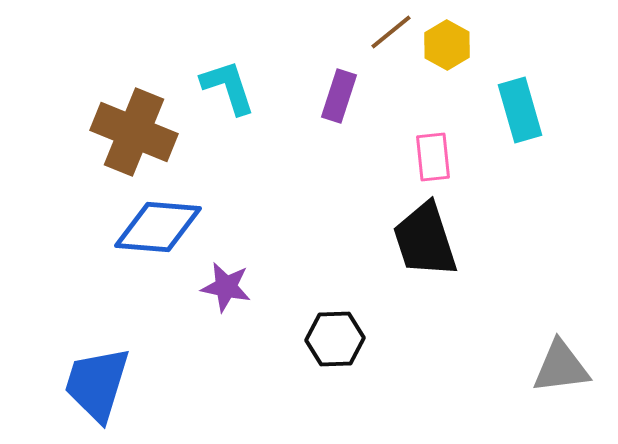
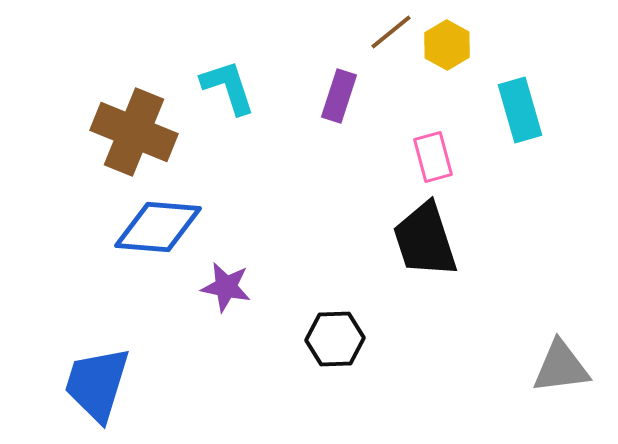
pink rectangle: rotated 9 degrees counterclockwise
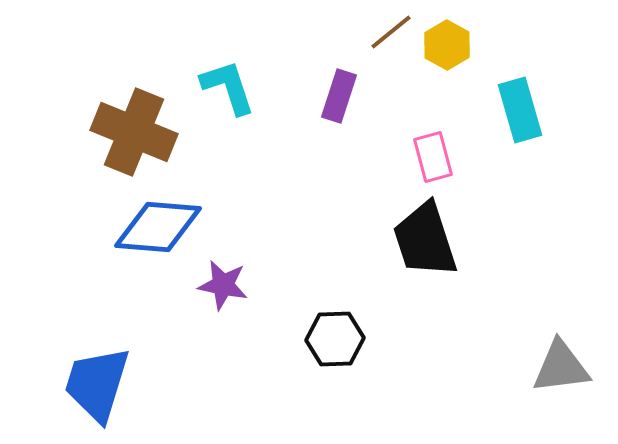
purple star: moved 3 px left, 2 px up
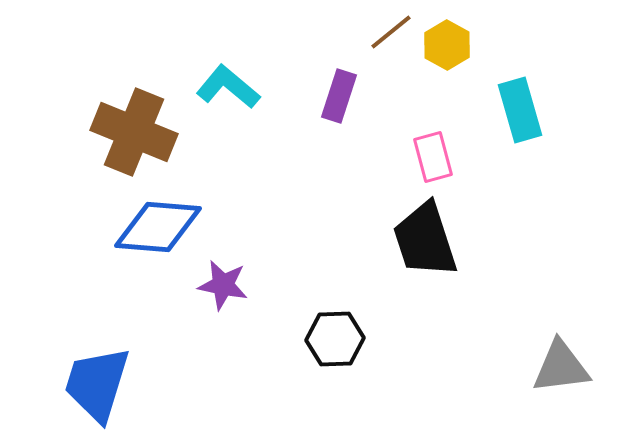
cyan L-shape: rotated 32 degrees counterclockwise
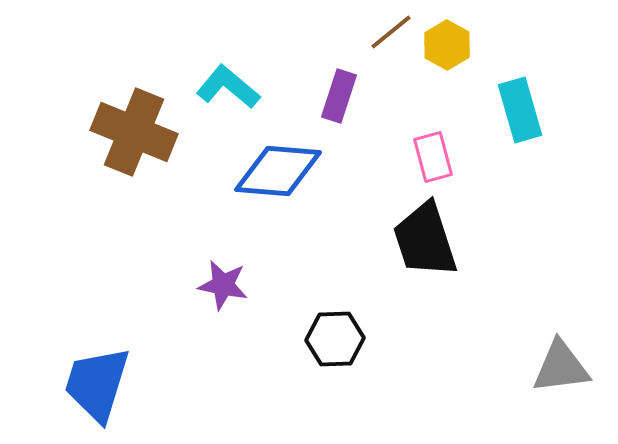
blue diamond: moved 120 px right, 56 px up
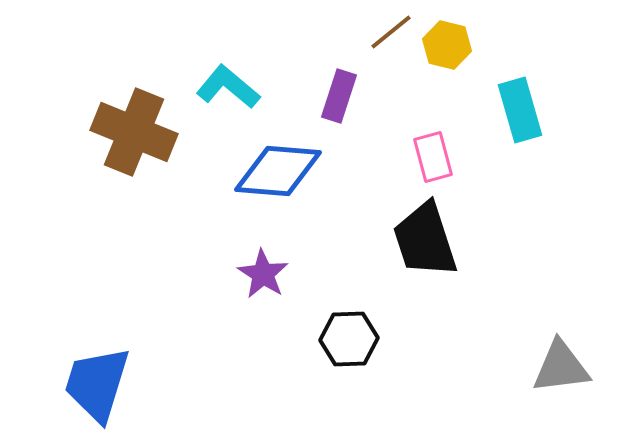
yellow hexagon: rotated 15 degrees counterclockwise
purple star: moved 40 px right, 11 px up; rotated 21 degrees clockwise
black hexagon: moved 14 px right
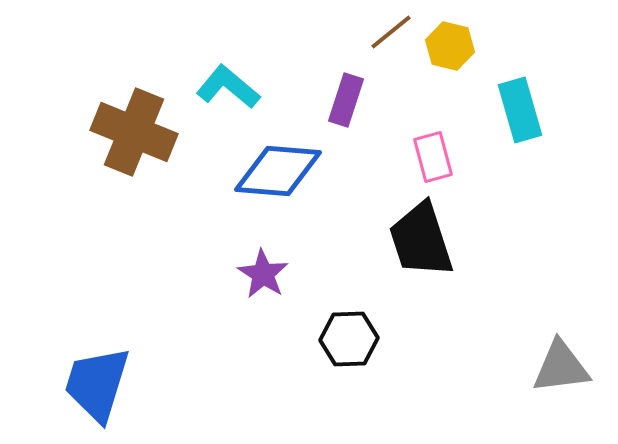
yellow hexagon: moved 3 px right, 1 px down
purple rectangle: moved 7 px right, 4 px down
black trapezoid: moved 4 px left
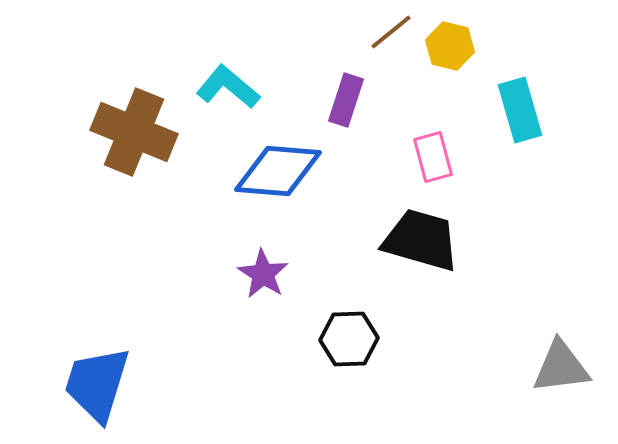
black trapezoid: rotated 124 degrees clockwise
